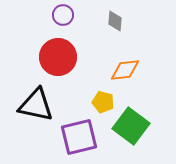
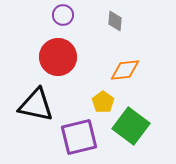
yellow pentagon: rotated 20 degrees clockwise
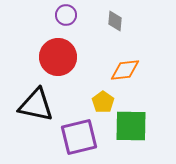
purple circle: moved 3 px right
green square: rotated 36 degrees counterclockwise
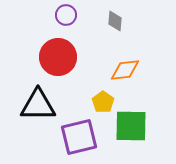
black triangle: moved 2 px right; rotated 12 degrees counterclockwise
